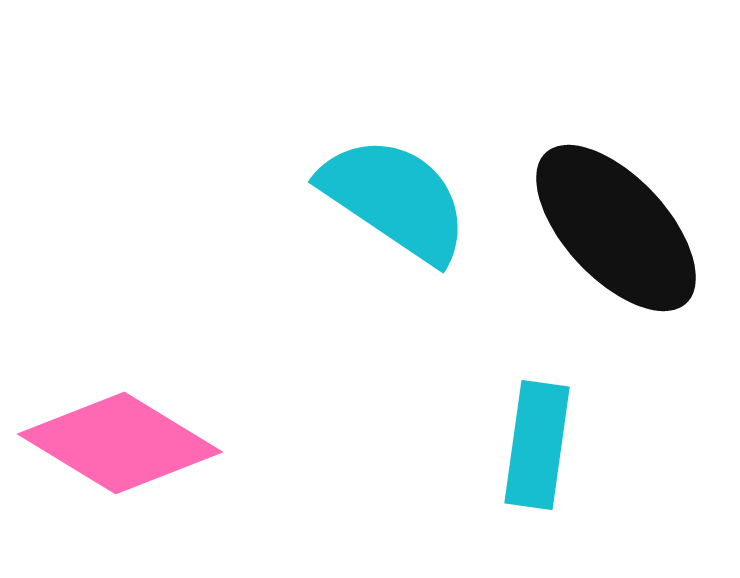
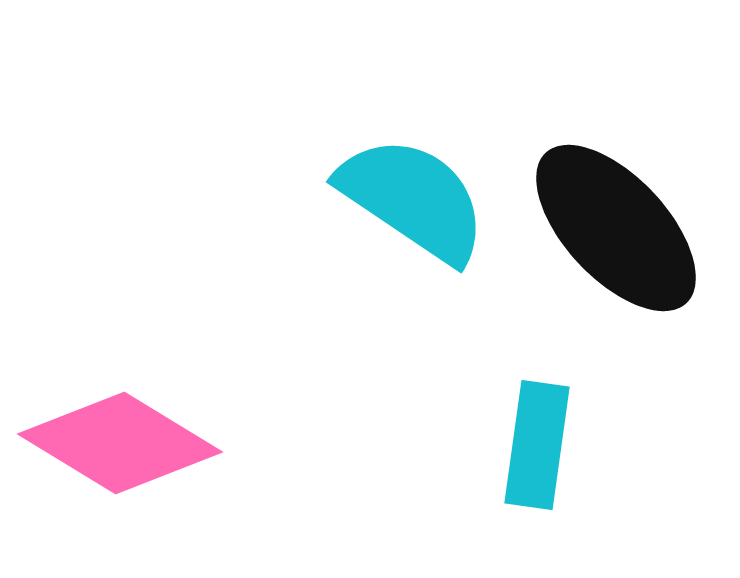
cyan semicircle: moved 18 px right
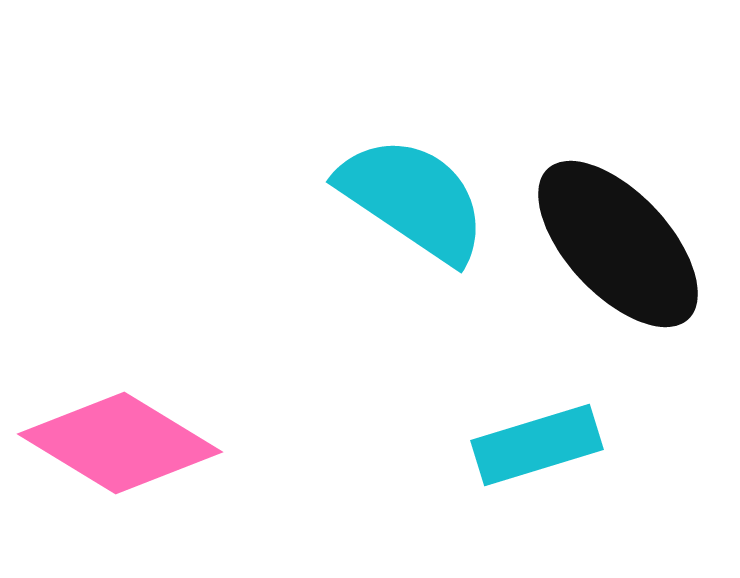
black ellipse: moved 2 px right, 16 px down
cyan rectangle: rotated 65 degrees clockwise
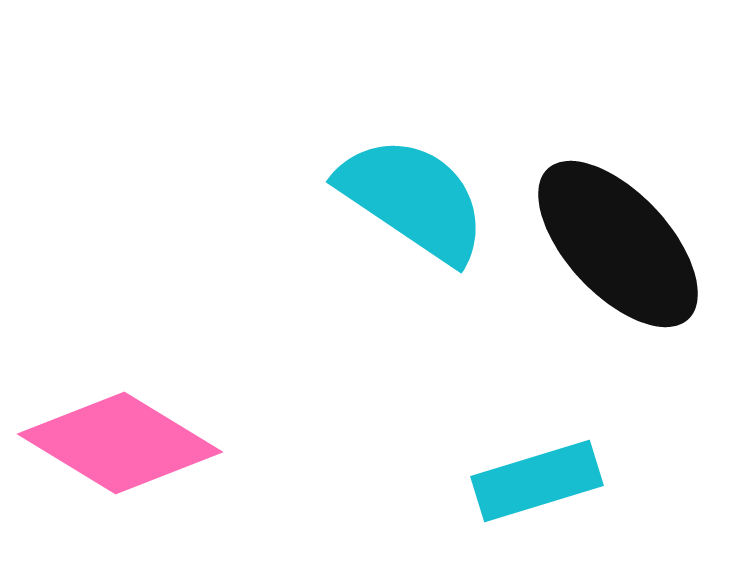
cyan rectangle: moved 36 px down
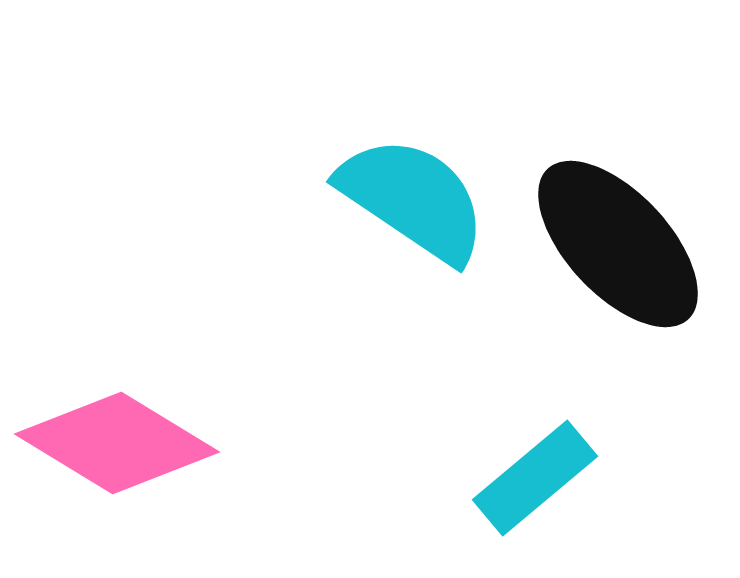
pink diamond: moved 3 px left
cyan rectangle: moved 2 px left, 3 px up; rotated 23 degrees counterclockwise
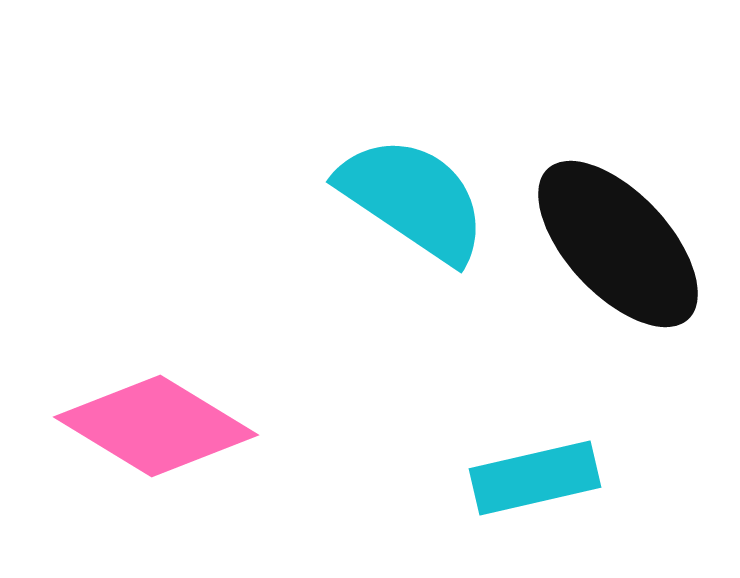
pink diamond: moved 39 px right, 17 px up
cyan rectangle: rotated 27 degrees clockwise
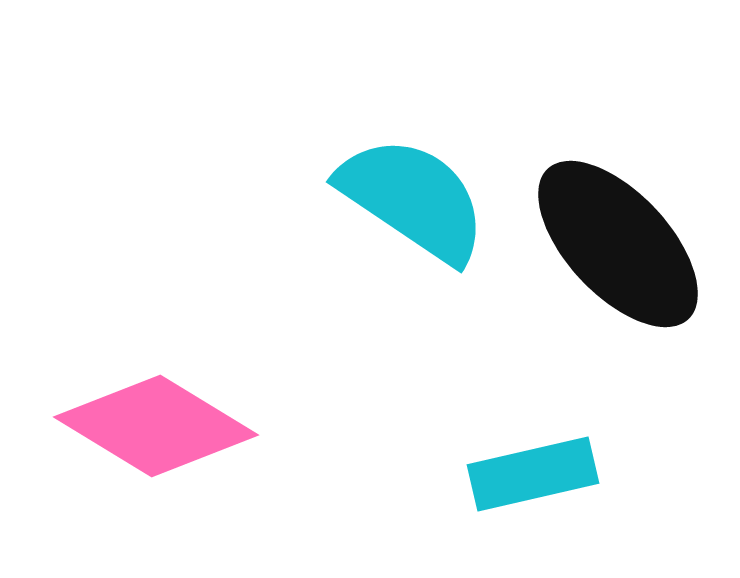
cyan rectangle: moved 2 px left, 4 px up
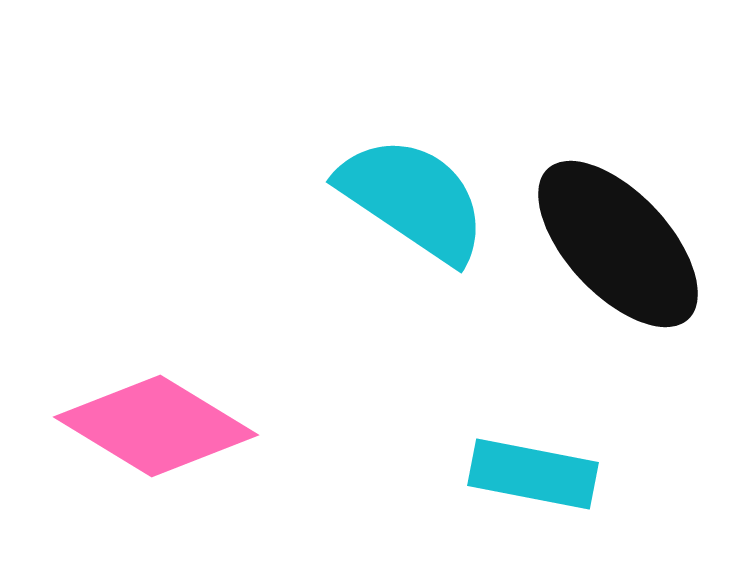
cyan rectangle: rotated 24 degrees clockwise
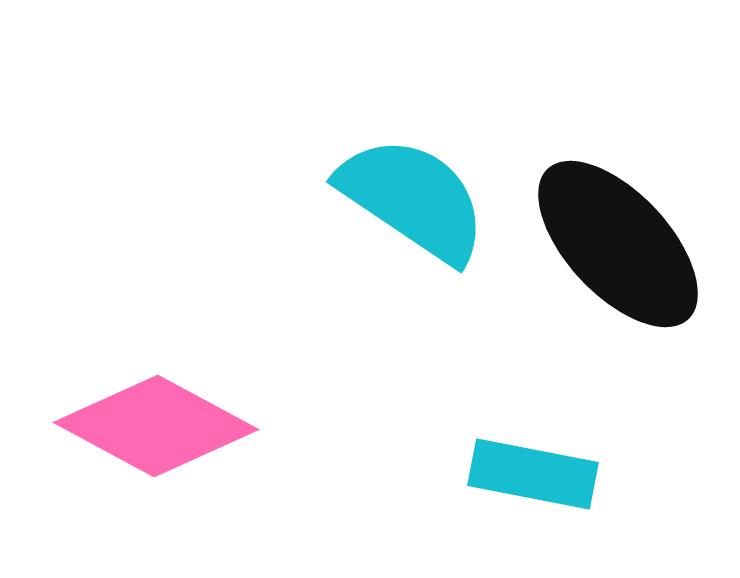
pink diamond: rotated 3 degrees counterclockwise
